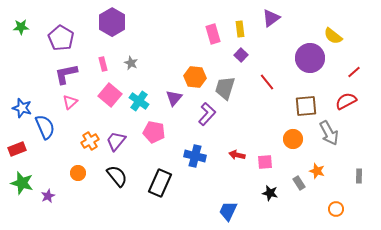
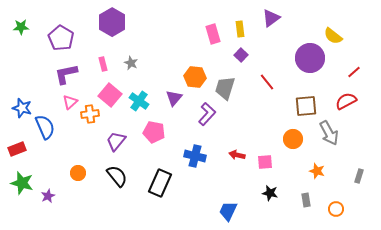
orange cross at (90, 141): moved 27 px up; rotated 24 degrees clockwise
gray rectangle at (359, 176): rotated 16 degrees clockwise
gray rectangle at (299, 183): moved 7 px right, 17 px down; rotated 24 degrees clockwise
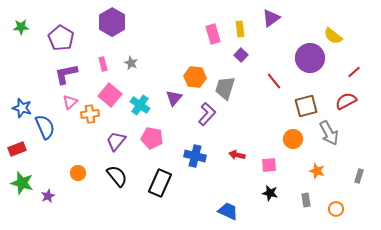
red line at (267, 82): moved 7 px right, 1 px up
cyan cross at (139, 101): moved 1 px right, 4 px down
brown square at (306, 106): rotated 10 degrees counterclockwise
pink pentagon at (154, 132): moved 2 px left, 6 px down
pink square at (265, 162): moved 4 px right, 3 px down
blue trapezoid at (228, 211): rotated 90 degrees clockwise
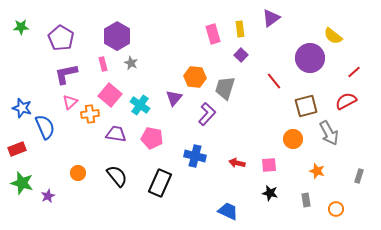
purple hexagon at (112, 22): moved 5 px right, 14 px down
purple trapezoid at (116, 141): moved 7 px up; rotated 60 degrees clockwise
red arrow at (237, 155): moved 8 px down
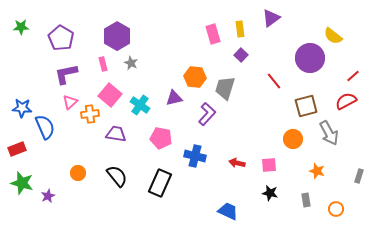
red line at (354, 72): moved 1 px left, 4 px down
purple triangle at (174, 98): rotated 36 degrees clockwise
blue star at (22, 108): rotated 12 degrees counterclockwise
pink pentagon at (152, 138): moved 9 px right
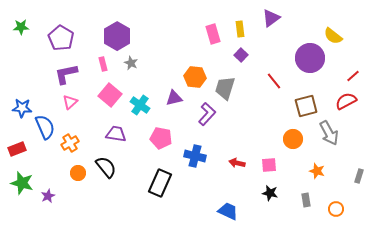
orange cross at (90, 114): moved 20 px left, 29 px down; rotated 24 degrees counterclockwise
black semicircle at (117, 176): moved 11 px left, 9 px up
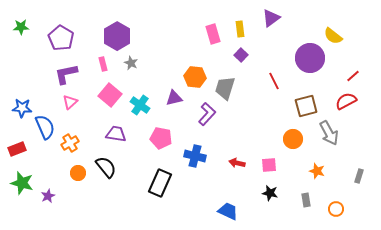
red line at (274, 81): rotated 12 degrees clockwise
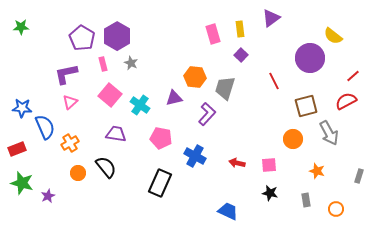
purple pentagon at (61, 38): moved 21 px right
blue cross at (195, 156): rotated 15 degrees clockwise
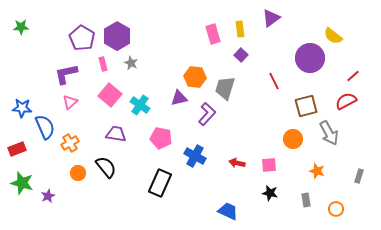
purple triangle at (174, 98): moved 5 px right
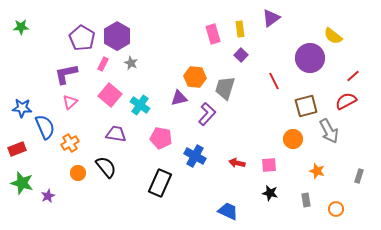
pink rectangle at (103, 64): rotated 40 degrees clockwise
gray arrow at (329, 133): moved 2 px up
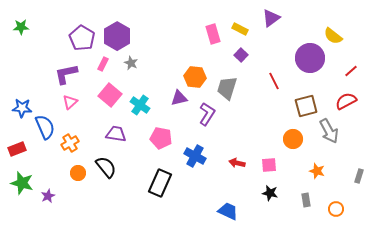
yellow rectangle at (240, 29): rotated 56 degrees counterclockwise
red line at (353, 76): moved 2 px left, 5 px up
gray trapezoid at (225, 88): moved 2 px right
purple L-shape at (207, 114): rotated 10 degrees counterclockwise
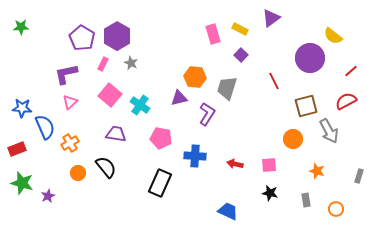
blue cross at (195, 156): rotated 25 degrees counterclockwise
red arrow at (237, 163): moved 2 px left, 1 px down
